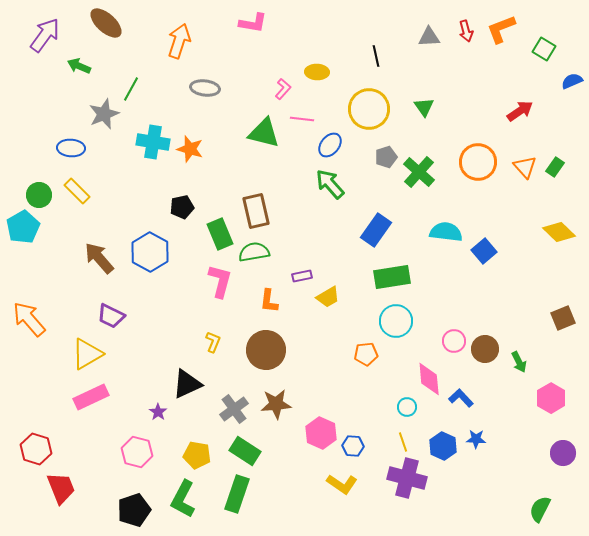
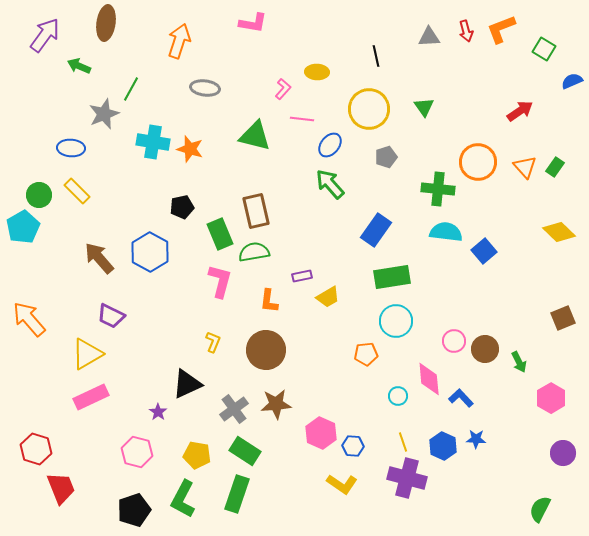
brown ellipse at (106, 23): rotated 56 degrees clockwise
green triangle at (264, 133): moved 9 px left, 3 px down
green cross at (419, 172): moved 19 px right, 17 px down; rotated 36 degrees counterclockwise
cyan circle at (407, 407): moved 9 px left, 11 px up
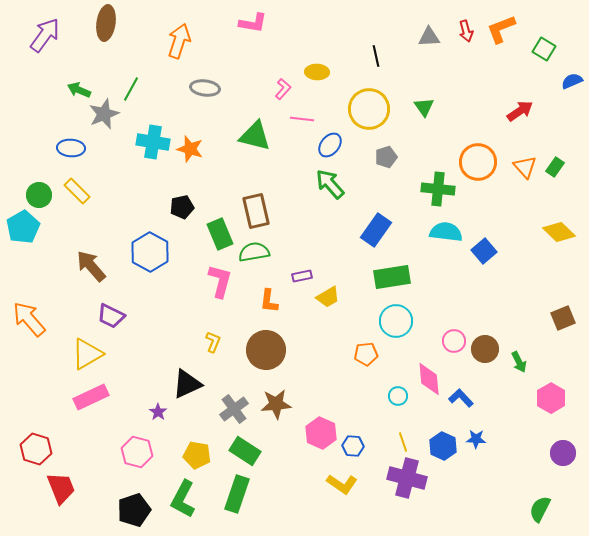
green arrow at (79, 66): moved 24 px down
brown arrow at (99, 258): moved 8 px left, 8 px down
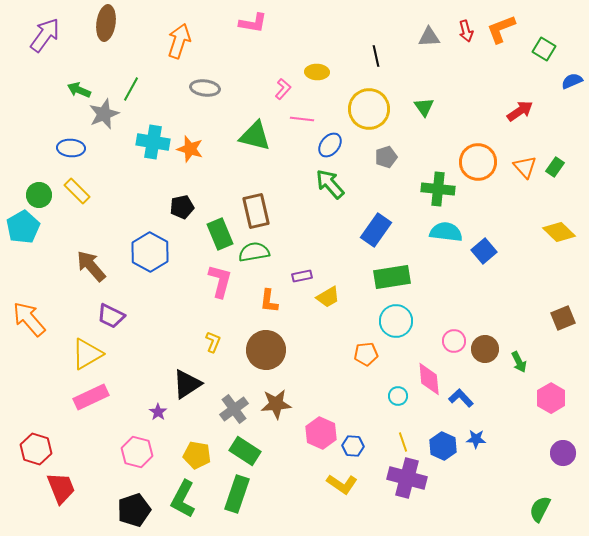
black triangle at (187, 384): rotated 8 degrees counterclockwise
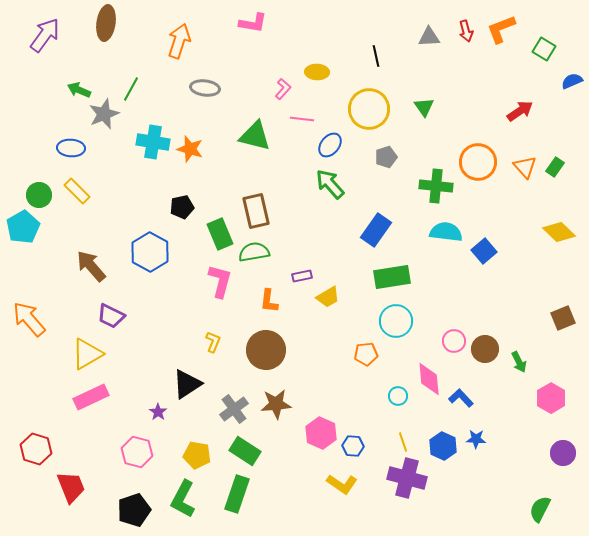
green cross at (438, 189): moved 2 px left, 3 px up
red trapezoid at (61, 488): moved 10 px right, 1 px up
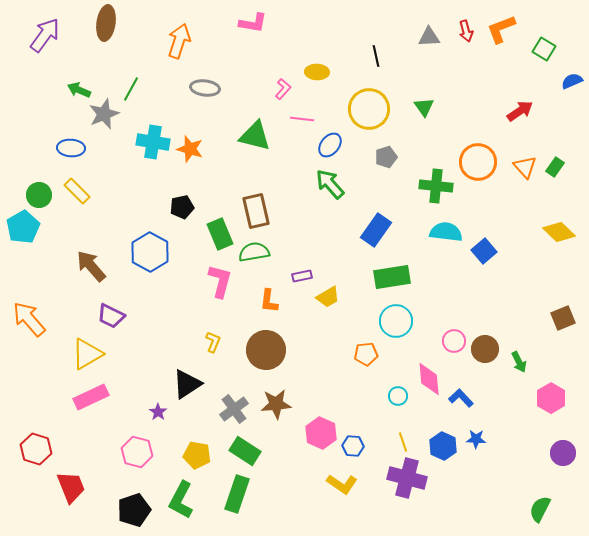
green L-shape at (183, 499): moved 2 px left, 1 px down
